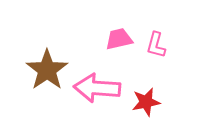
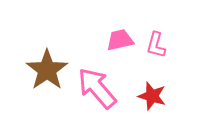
pink trapezoid: moved 1 px right, 1 px down
pink arrow: rotated 45 degrees clockwise
red star: moved 6 px right, 6 px up; rotated 28 degrees clockwise
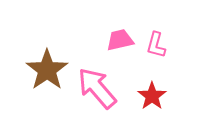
red star: rotated 20 degrees clockwise
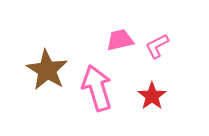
pink L-shape: moved 1 px right, 1 px down; rotated 48 degrees clockwise
brown star: rotated 6 degrees counterclockwise
pink arrow: rotated 24 degrees clockwise
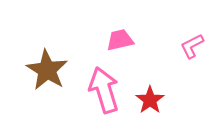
pink L-shape: moved 35 px right
pink arrow: moved 7 px right, 2 px down
red star: moved 2 px left, 4 px down
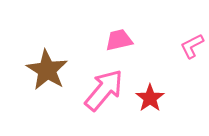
pink trapezoid: moved 1 px left
pink arrow: rotated 57 degrees clockwise
red star: moved 2 px up
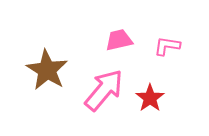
pink L-shape: moved 25 px left; rotated 36 degrees clockwise
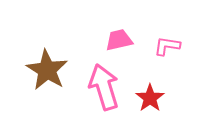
pink arrow: moved 3 px up; rotated 57 degrees counterclockwise
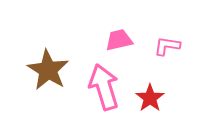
brown star: moved 1 px right
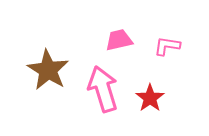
pink arrow: moved 1 px left, 2 px down
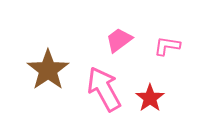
pink trapezoid: rotated 24 degrees counterclockwise
brown star: rotated 6 degrees clockwise
pink arrow: moved 1 px right; rotated 12 degrees counterclockwise
